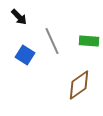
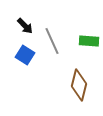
black arrow: moved 6 px right, 9 px down
brown diamond: rotated 40 degrees counterclockwise
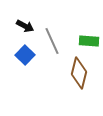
black arrow: rotated 18 degrees counterclockwise
blue square: rotated 12 degrees clockwise
brown diamond: moved 12 px up
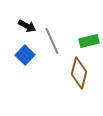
black arrow: moved 2 px right
green rectangle: rotated 18 degrees counterclockwise
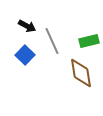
brown diamond: moved 2 px right; rotated 24 degrees counterclockwise
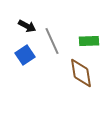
green rectangle: rotated 12 degrees clockwise
blue square: rotated 12 degrees clockwise
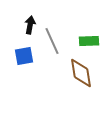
black arrow: moved 3 px right, 1 px up; rotated 108 degrees counterclockwise
blue square: moved 1 px left, 1 px down; rotated 24 degrees clockwise
